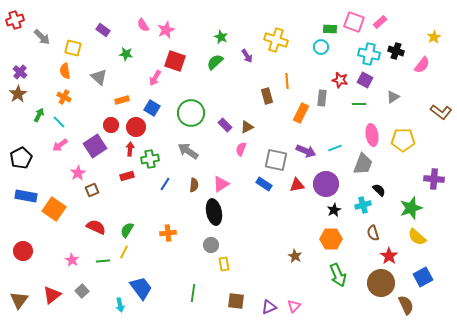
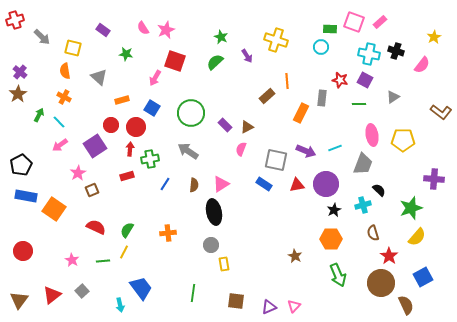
pink semicircle at (143, 25): moved 3 px down
brown rectangle at (267, 96): rotated 63 degrees clockwise
black pentagon at (21, 158): moved 7 px down
yellow semicircle at (417, 237): rotated 90 degrees counterclockwise
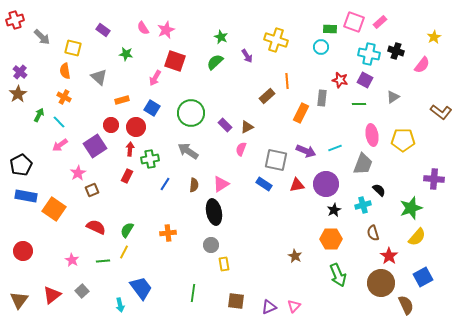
red rectangle at (127, 176): rotated 48 degrees counterclockwise
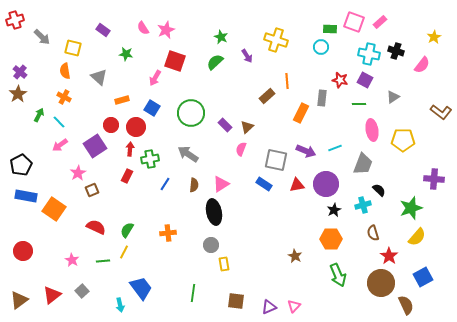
brown triangle at (247, 127): rotated 16 degrees counterclockwise
pink ellipse at (372, 135): moved 5 px up
gray arrow at (188, 151): moved 3 px down
brown triangle at (19, 300): rotated 18 degrees clockwise
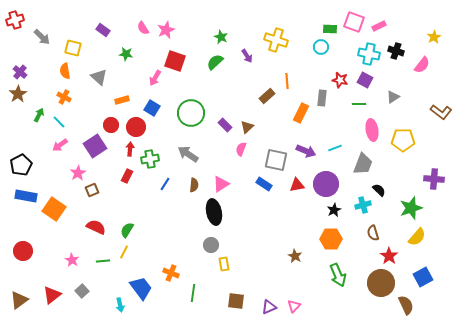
pink rectangle at (380, 22): moved 1 px left, 4 px down; rotated 16 degrees clockwise
orange cross at (168, 233): moved 3 px right, 40 px down; rotated 28 degrees clockwise
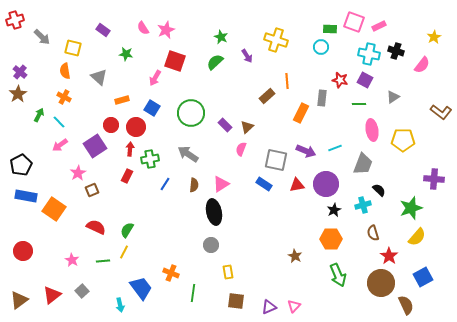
yellow rectangle at (224, 264): moved 4 px right, 8 px down
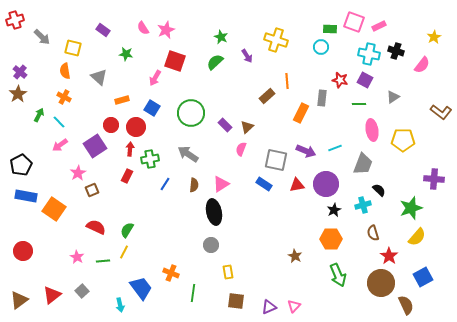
pink star at (72, 260): moved 5 px right, 3 px up
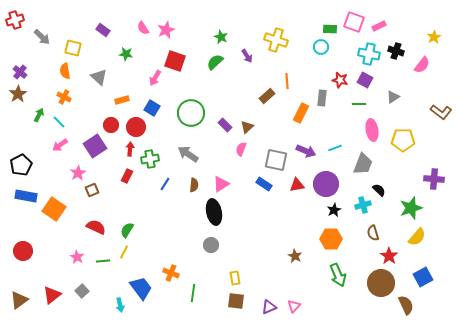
yellow rectangle at (228, 272): moved 7 px right, 6 px down
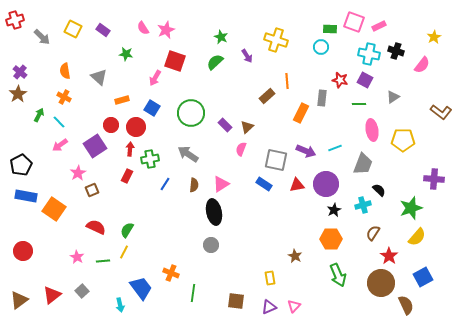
yellow square at (73, 48): moved 19 px up; rotated 12 degrees clockwise
brown semicircle at (373, 233): rotated 49 degrees clockwise
yellow rectangle at (235, 278): moved 35 px right
